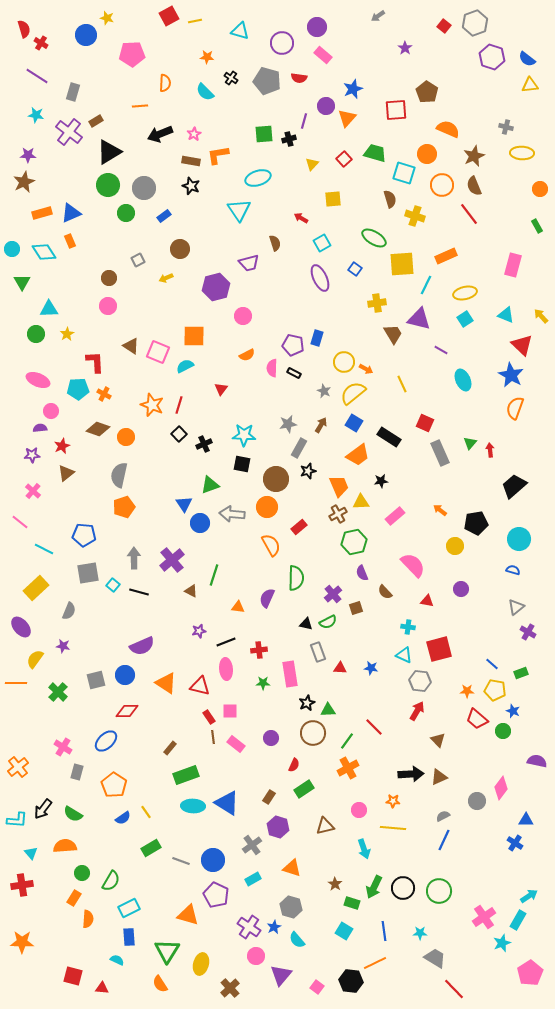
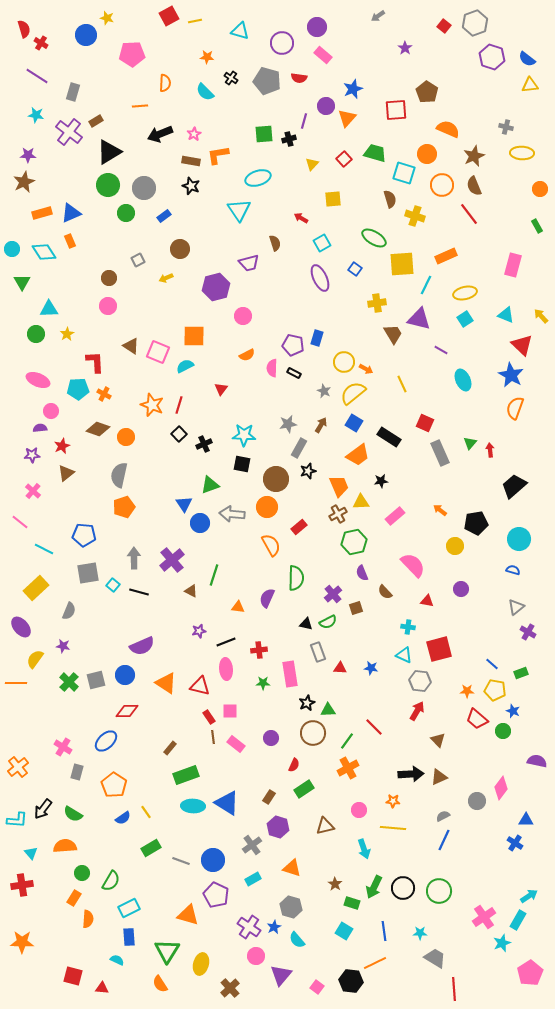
green cross at (58, 692): moved 11 px right, 10 px up
red line at (454, 989): rotated 40 degrees clockwise
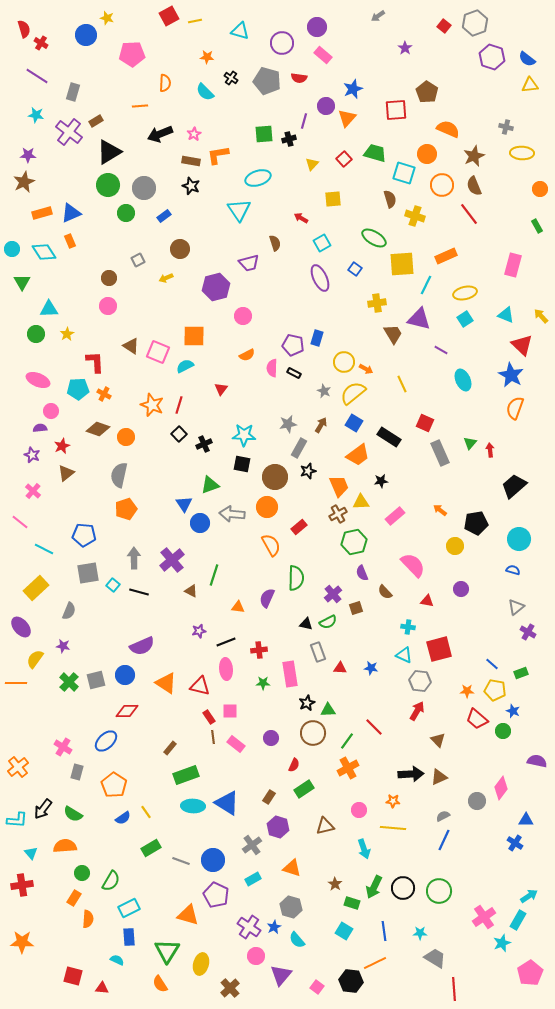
purple star at (32, 455): rotated 28 degrees clockwise
brown circle at (276, 479): moved 1 px left, 2 px up
orange pentagon at (124, 507): moved 2 px right, 2 px down
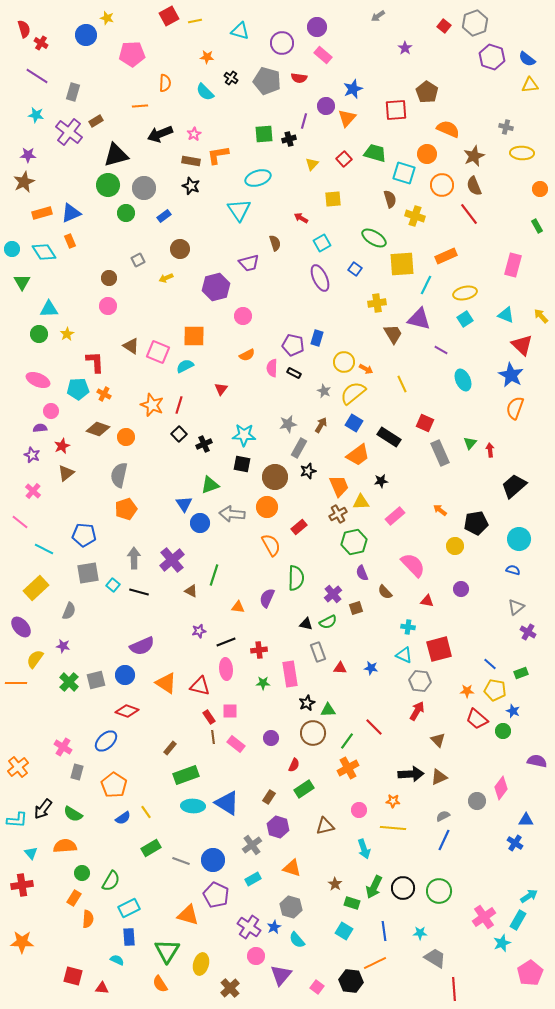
black triangle at (109, 152): moved 7 px right, 3 px down; rotated 16 degrees clockwise
green circle at (36, 334): moved 3 px right
blue line at (492, 664): moved 2 px left
red diamond at (127, 711): rotated 20 degrees clockwise
